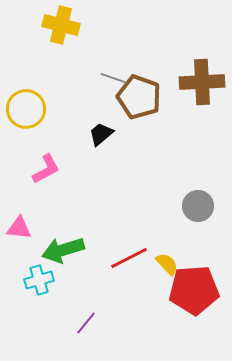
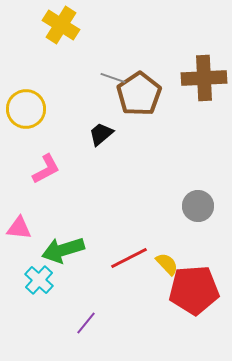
yellow cross: rotated 18 degrees clockwise
brown cross: moved 2 px right, 4 px up
brown pentagon: moved 3 px up; rotated 18 degrees clockwise
cyan cross: rotated 32 degrees counterclockwise
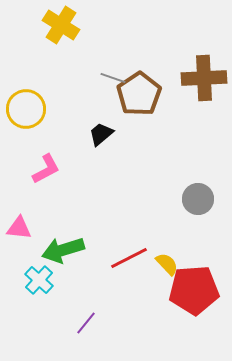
gray circle: moved 7 px up
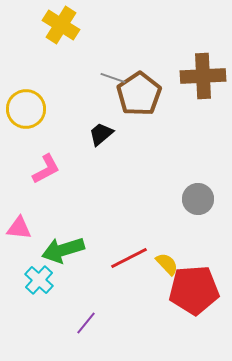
brown cross: moved 1 px left, 2 px up
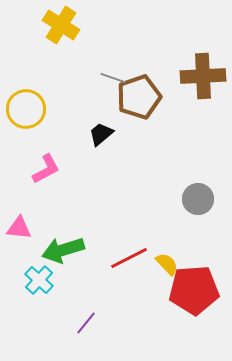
brown pentagon: moved 3 px down; rotated 15 degrees clockwise
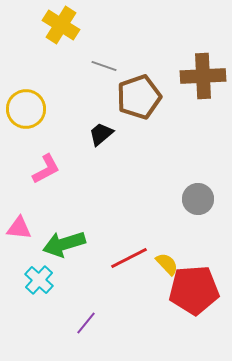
gray line: moved 9 px left, 12 px up
green arrow: moved 1 px right, 6 px up
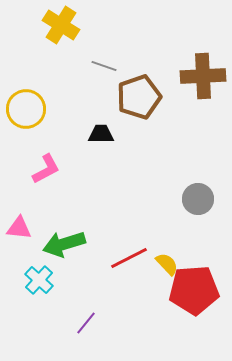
black trapezoid: rotated 40 degrees clockwise
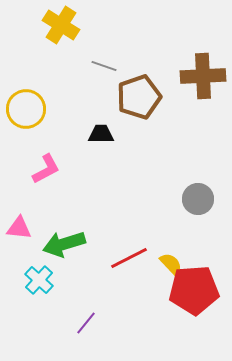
yellow semicircle: moved 4 px right
